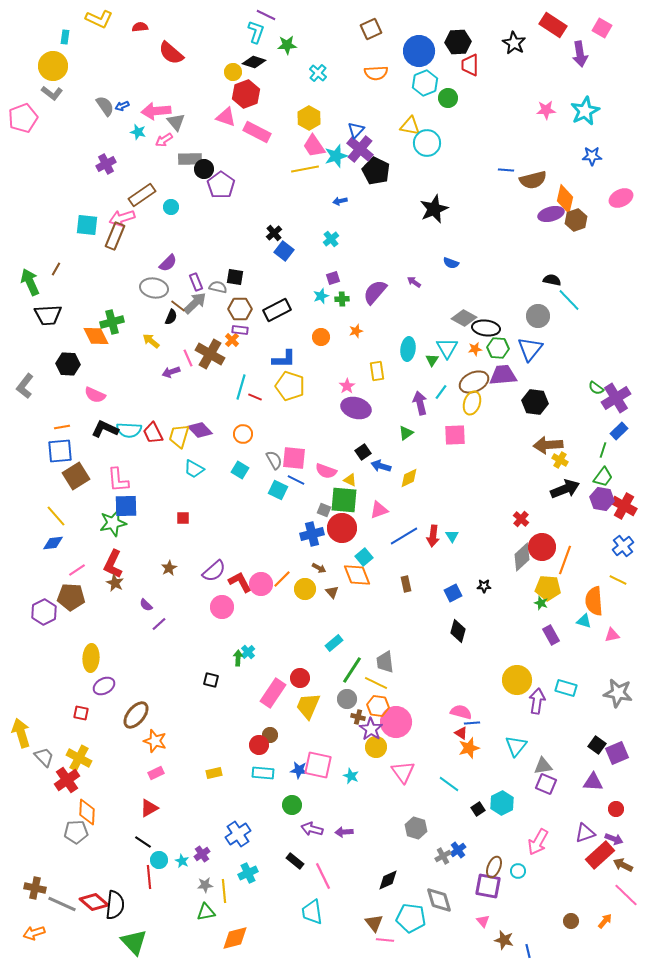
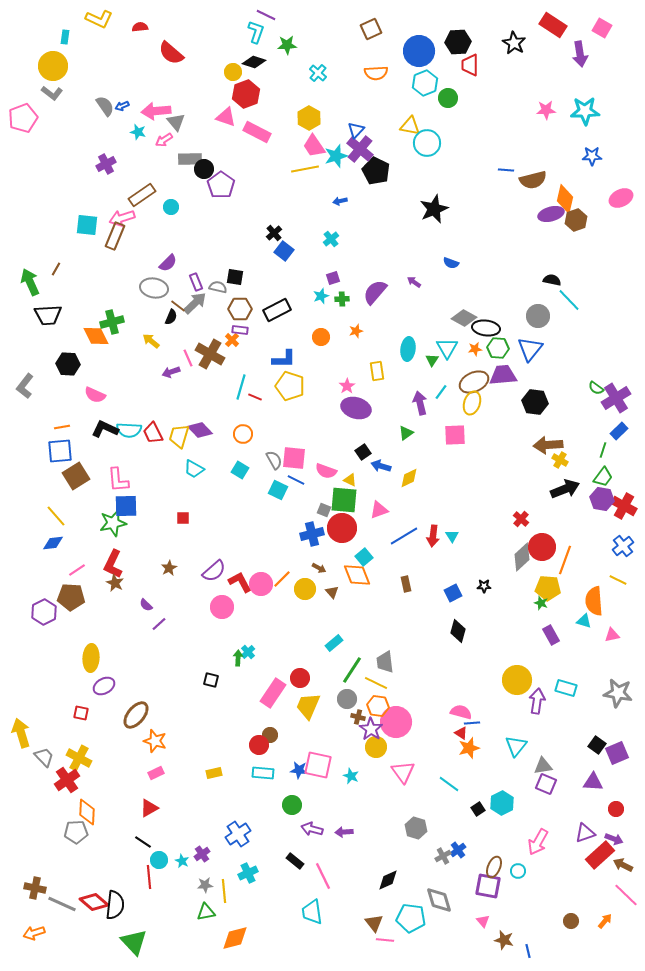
cyan star at (585, 111): rotated 24 degrees clockwise
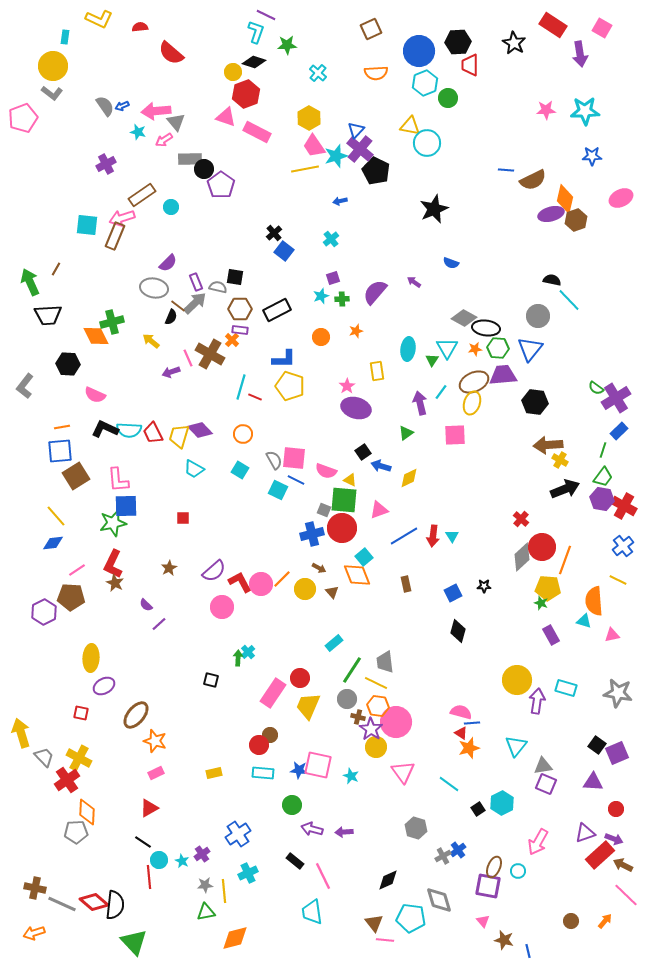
brown semicircle at (533, 180): rotated 12 degrees counterclockwise
